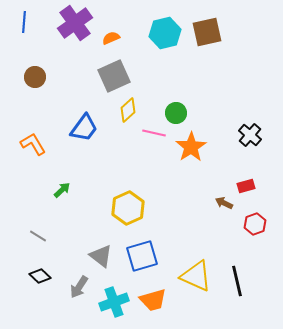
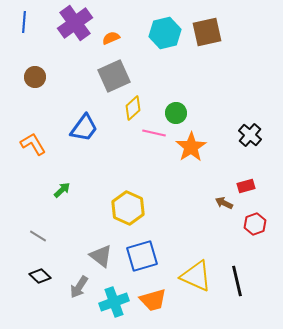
yellow diamond: moved 5 px right, 2 px up
yellow hexagon: rotated 12 degrees counterclockwise
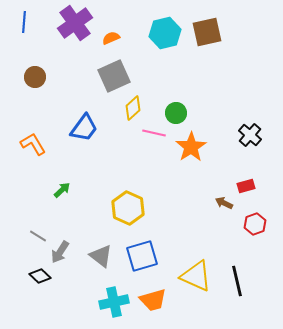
gray arrow: moved 19 px left, 35 px up
cyan cross: rotated 8 degrees clockwise
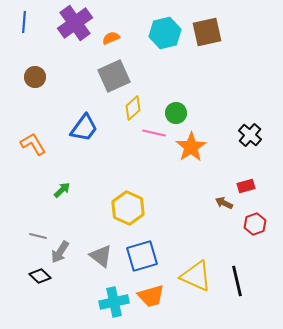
gray line: rotated 18 degrees counterclockwise
orange trapezoid: moved 2 px left, 4 px up
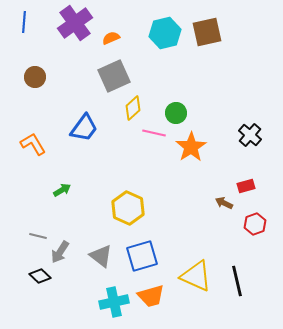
green arrow: rotated 12 degrees clockwise
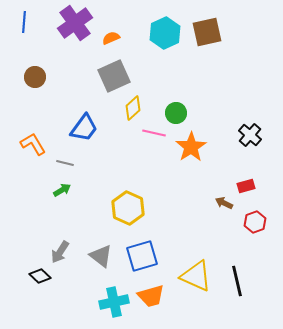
cyan hexagon: rotated 12 degrees counterclockwise
red hexagon: moved 2 px up
gray line: moved 27 px right, 73 px up
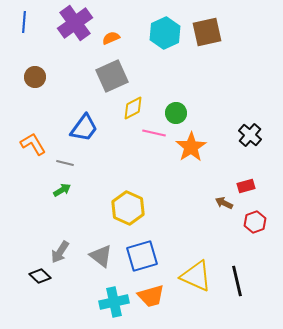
gray square: moved 2 px left
yellow diamond: rotated 15 degrees clockwise
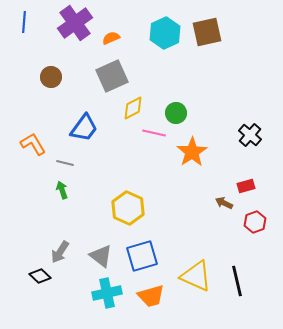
brown circle: moved 16 px right
orange star: moved 1 px right, 5 px down
green arrow: rotated 78 degrees counterclockwise
cyan cross: moved 7 px left, 9 px up
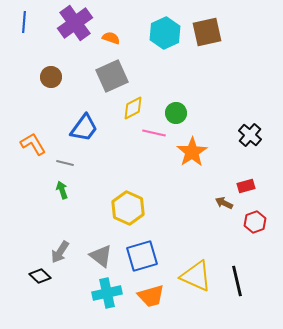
orange semicircle: rotated 42 degrees clockwise
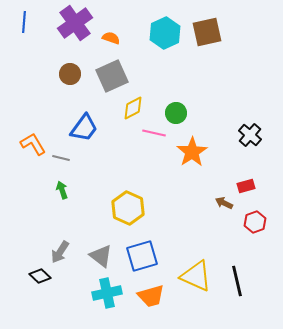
brown circle: moved 19 px right, 3 px up
gray line: moved 4 px left, 5 px up
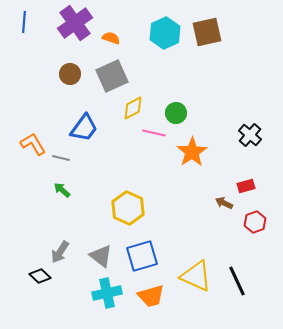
green arrow: rotated 30 degrees counterclockwise
black line: rotated 12 degrees counterclockwise
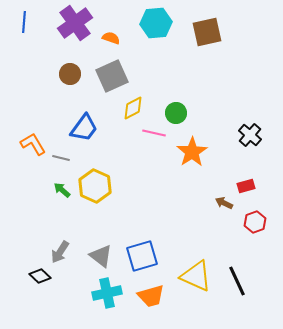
cyan hexagon: moved 9 px left, 10 px up; rotated 20 degrees clockwise
yellow hexagon: moved 33 px left, 22 px up
